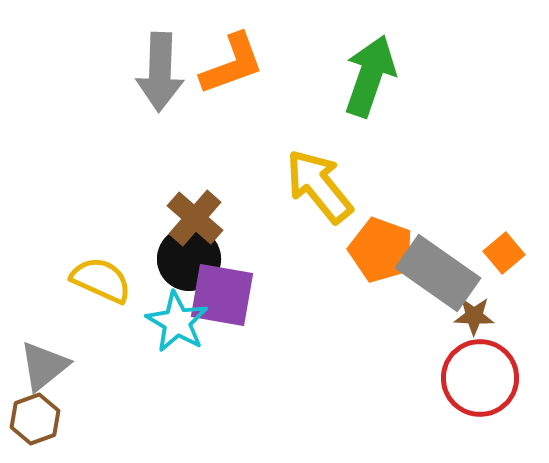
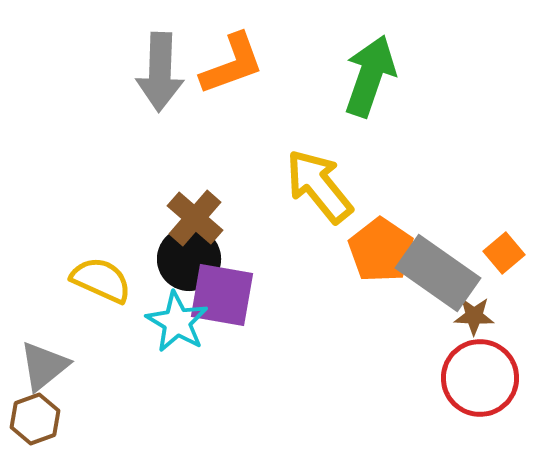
orange pentagon: rotated 14 degrees clockwise
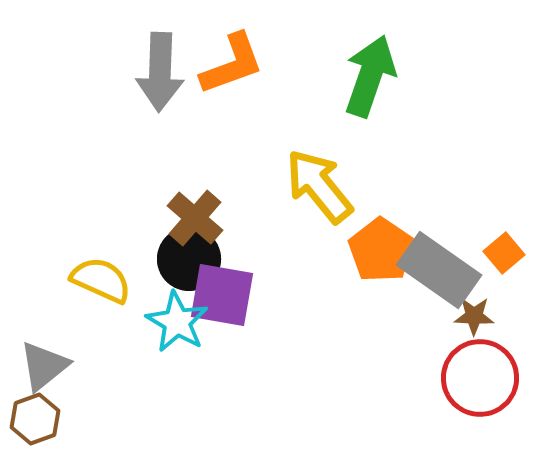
gray rectangle: moved 1 px right, 3 px up
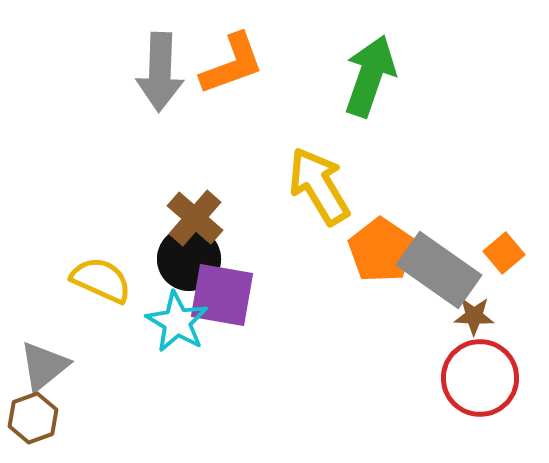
yellow arrow: rotated 8 degrees clockwise
brown hexagon: moved 2 px left, 1 px up
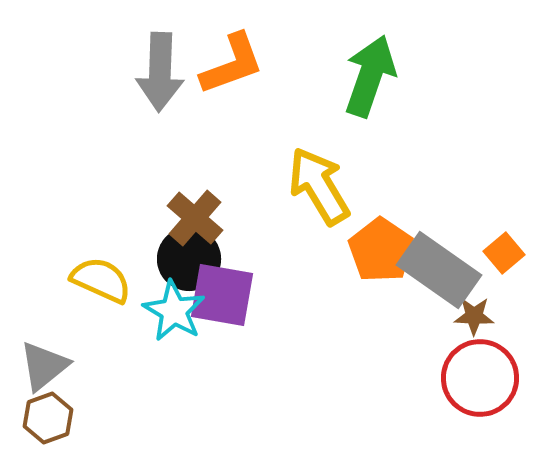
cyan star: moved 3 px left, 11 px up
brown hexagon: moved 15 px right
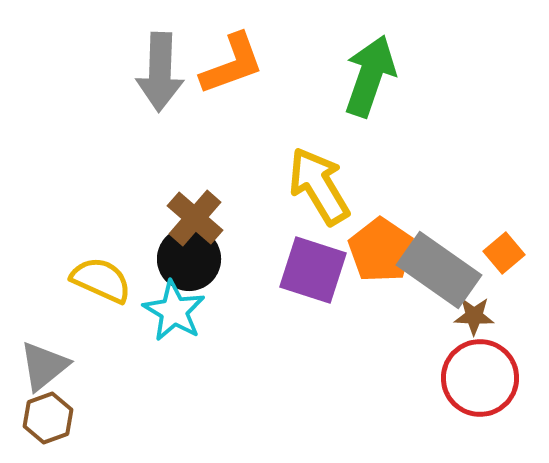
purple square: moved 91 px right, 25 px up; rotated 8 degrees clockwise
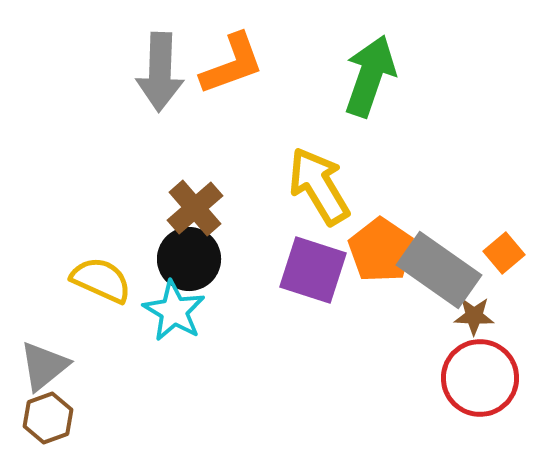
brown cross: moved 10 px up; rotated 8 degrees clockwise
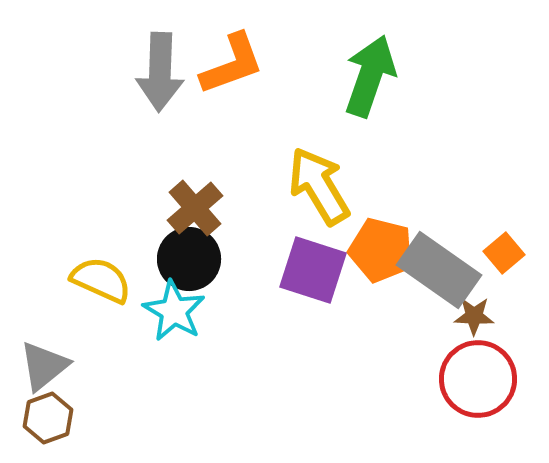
orange pentagon: rotated 20 degrees counterclockwise
red circle: moved 2 px left, 1 px down
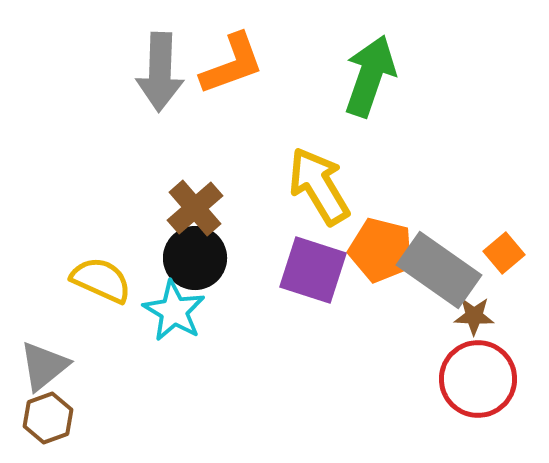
black circle: moved 6 px right, 1 px up
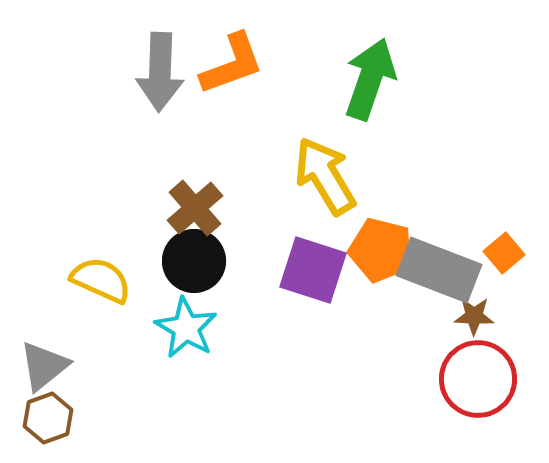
green arrow: moved 3 px down
yellow arrow: moved 6 px right, 10 px up
black circle: moved 1 px left, 3 px down
gray rectangle: rotated 14 degrees counterclockwise
cyan star: moved 12 px right, 17 px down
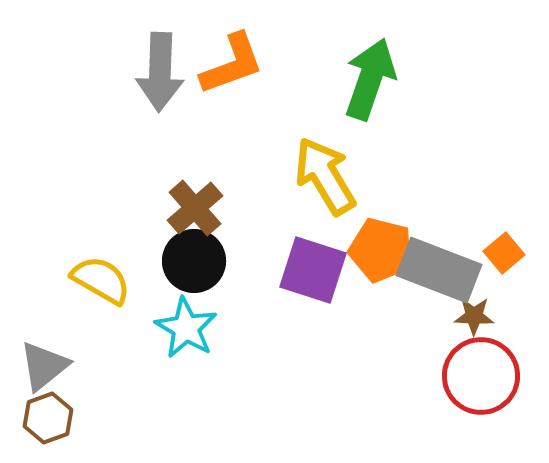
yellow semicircle: rotated 6 degrees clockwise
red circle: moved 3 px right, 3 px up
